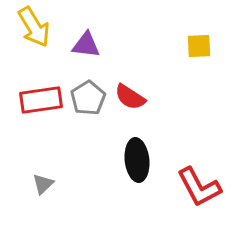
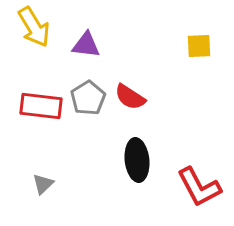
red rectangle: moved 6 px down; rotated 15 degrees clockwise
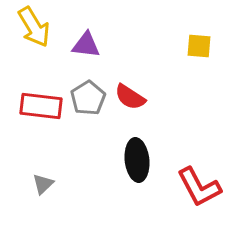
yellow square: rotated 8 degrees clockwise
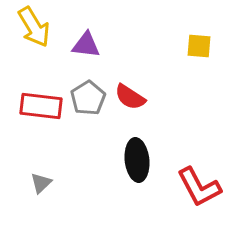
gray triangle: moved 2 px left, 1 px up
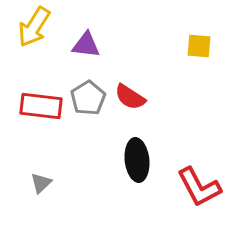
yellow arrow: rotated 63 degrees clockwise
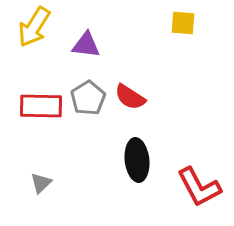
yellow square: moved 16 px left, 23 px up
red rectangle: rotated 6 degrees counterclockwise
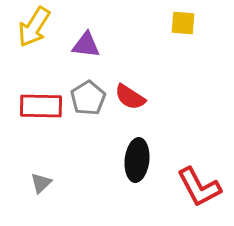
black ellipse: rotated 12 degrees clockwise
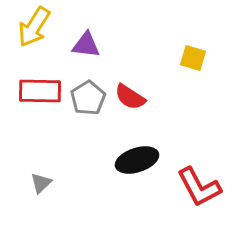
yellow square: moved 10 px right, 35 px down; rotated 12 degrees clockwise
red rectangle: moved 1 px left, 15 px up
black ellipse: rotated 66 degrees clockwise
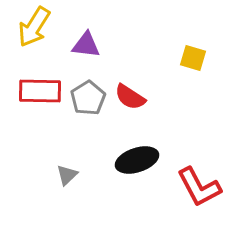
gray triangle: moved 26 px right, 8 px up
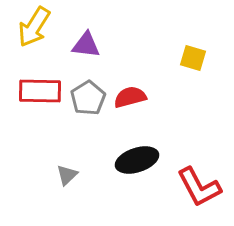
red semicircle: rotated 132 degrees clockwise
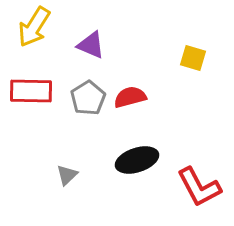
purple triangle: moved 5 px right; rotated 16 degrees clockwise
red rectangle: moved 9 px left
